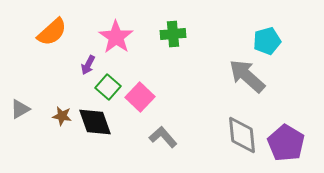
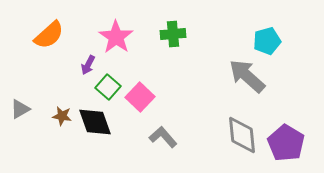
orange semicircle: moved 3 px left, 3 px down
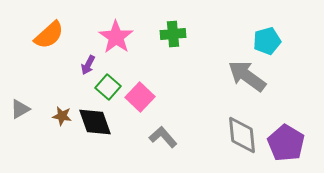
gray arrow: rotated 6 degrees counterclockwise
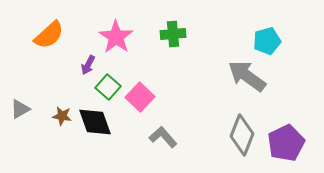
gray diamond: rotated 27 degrees clockwise
purple pentagon: rotated 15 degrees clockwise
